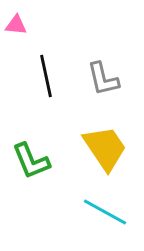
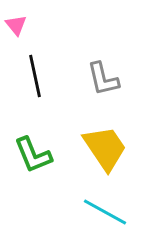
pink triangle: rotated 45 degrees clockwise
black line: moved 11 px left
green L-shape: moved 2 px right, 6 px up
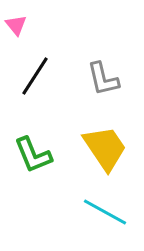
black line: rotated 45 degrees clockwise
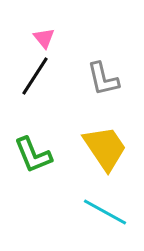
pink triangle: moved 28 px right, 13 px down
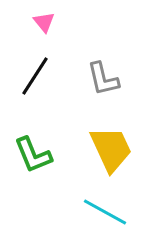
pink triangle: moved 16 px up
yellow trapezoid: moved 6 px right, 1 px down; rotated 9 degrees clockwise
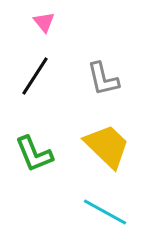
yellow trapezoid: moved 4 px left, 3 px up; rotated 21 degrees counterclockwise
green L-shape: moved 1 px right, 1 px up
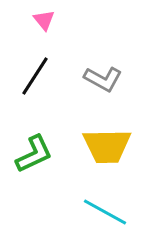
pink triangle: moved 2 px up
gray L-shape: rotated 48 degrees counterclockwise
yellow trapezoid: rotated 135 degrees clockwise
green L-shape: rotated 93 degrees counterclockwise
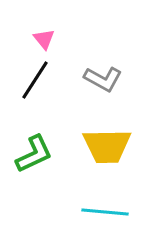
pink triangle: moved 19 px down
black line: moved 4 px down
cyan line: rotated 24 degrees counterclockwise
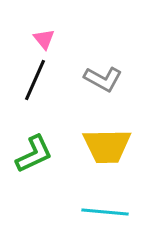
black line: rotated 9 degrees counterclockwise
